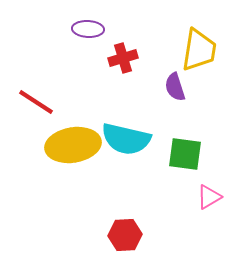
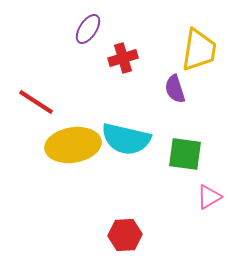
purple ellipse: rotated 60 degrees counterclockwise
purple semicircle: moved 2 px down
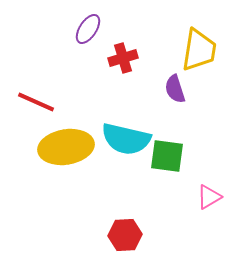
red line: rotated 9 degrees counterclockwise
yellow ellipse: moved 7 px left, 2 px down
green square: moved 18 px left, 2 px down
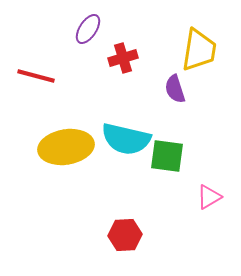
red line: moved 26 px up; rotated 9 degrees counterclockwise
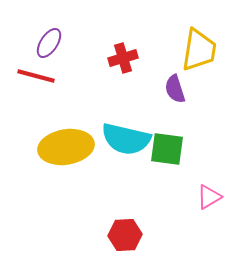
purple ellipse: moved 39 px left, 14 px down
green square: moved 7 px up
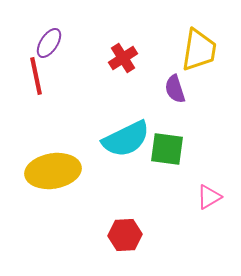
red cross: rotated 16 degrees counterclockwise
red line: rotated 63 degrees clockwise
cyan semicircle: rotated 39 degrees counterclockwise
yellow ellipse: moved 13 px left, 24 px down
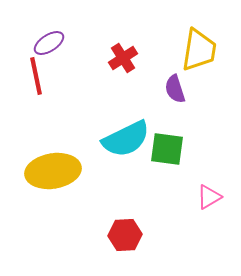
purple ellipse: rotated 24 degrees clockwise
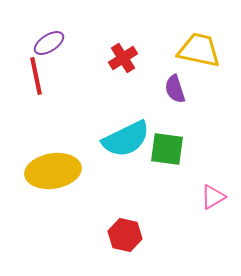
yellow trapezoid: rotated 87 degrees counterclockwise
pink triangle: moved 4 px right
red hexagon: rotated 16 degrees clockwise
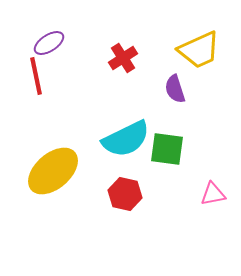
yellow trapezoid: rotated 144 degrees clockwise
yellow ellipse: rotated 32 degrees counterclockwise
pink triangle: moved 3 px up; rotated 20 degrees clockwise
red hexagon: moved 41 px up
